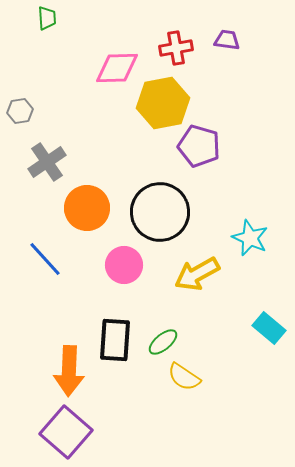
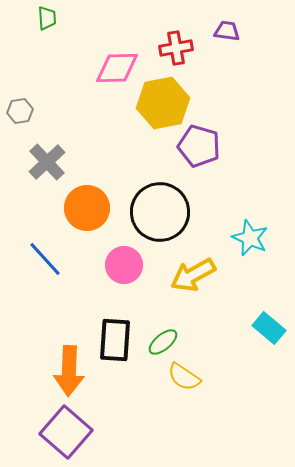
purple trapezoid: moved 9 px up
gray cross: rotated 9 degrees counterclockwise
yellow arrow: moved 4 px left, 1 px down
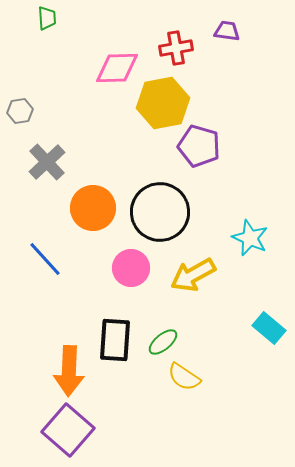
orange circle: moved 6 px right
pink circle: moved 7 px right, 3 px down
purple square: moved 2 px right, 2 px up
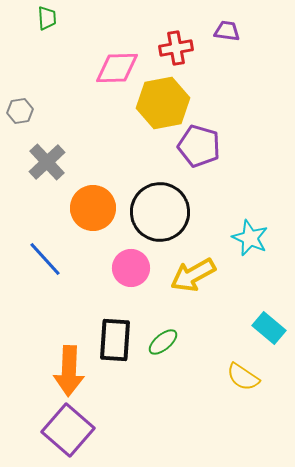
yellow semicircle: moved 59 px right
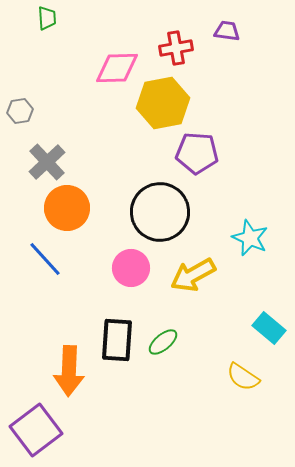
purple pentagon: moved 2 px left, 7 px down; rotated 12 degrees counterclockwise
orange circle: moved 26 px left
black rectangle: moved 2 px right
purple square: moved 32 px left; rotated 12 degrees clockwise
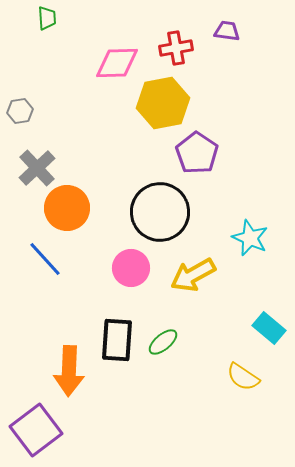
pink diamond: moved 5 px up
purple pentagon: rotated 30 degrees clockwise
gray cross: moved 10 px left, 6 px down
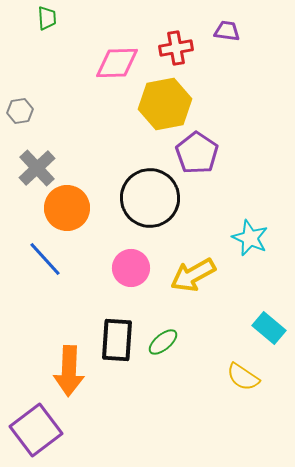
yellow hexagon: moved 2 px right, 1 px down
black circle: moved 10 px left, 14 px up
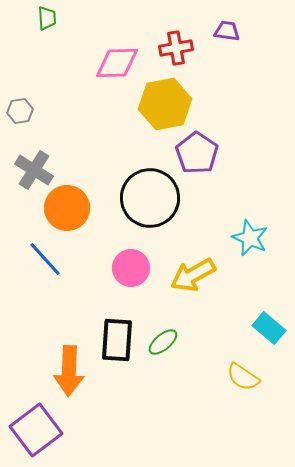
gray cross: moved 3 px left, 2 px down; rotated 15 degrees counterclockwise
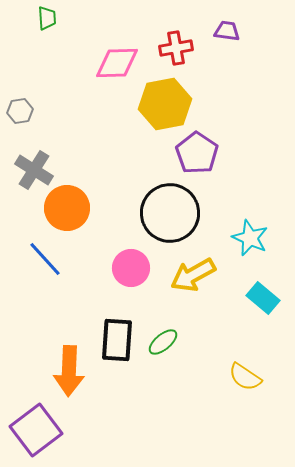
black circle: moved 20 px right, 15 px down
cyan rectangle: moved 6 px left, 30 px up
yellow semicircle: moved 2 px right
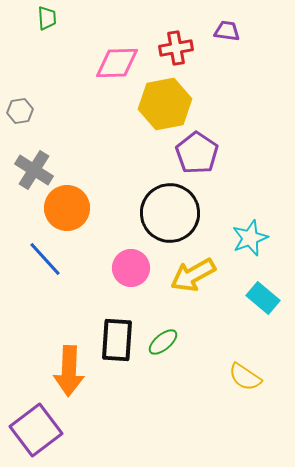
cyan star: rotated 27 degrees clockwise
